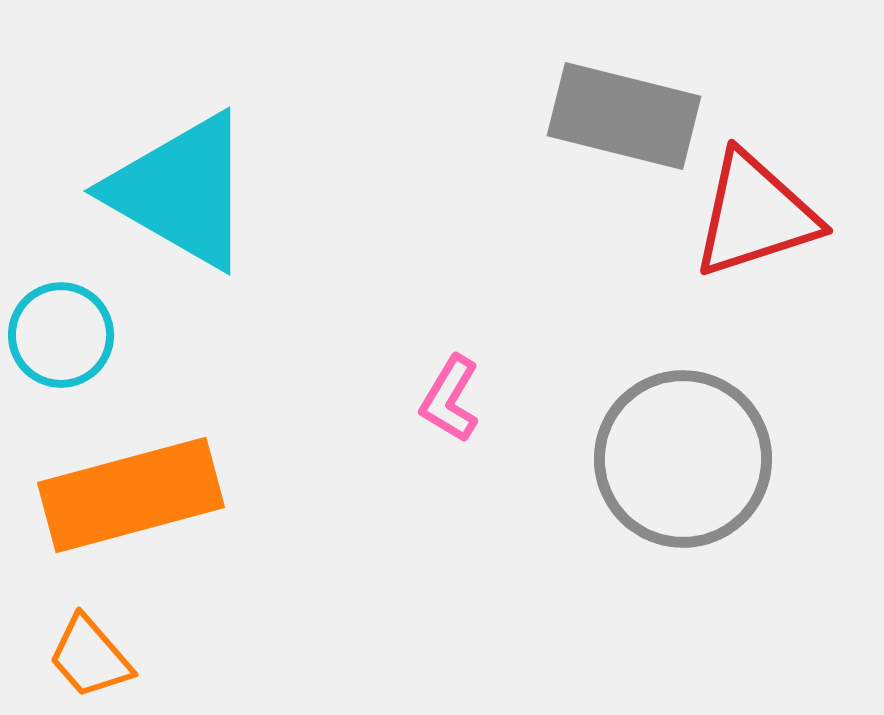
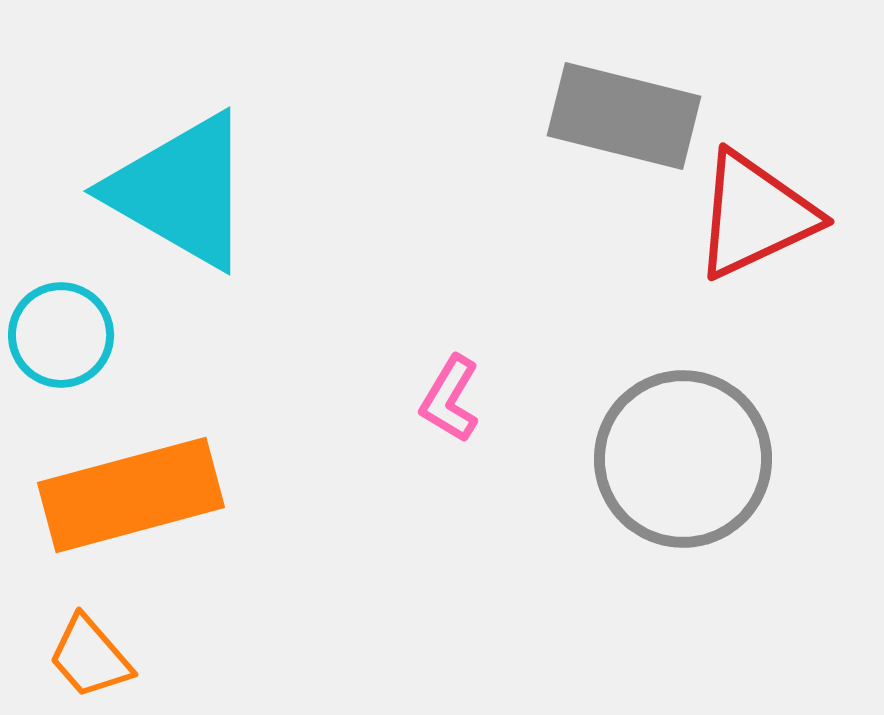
red triangle: rotated 7 degrees counterclockwise
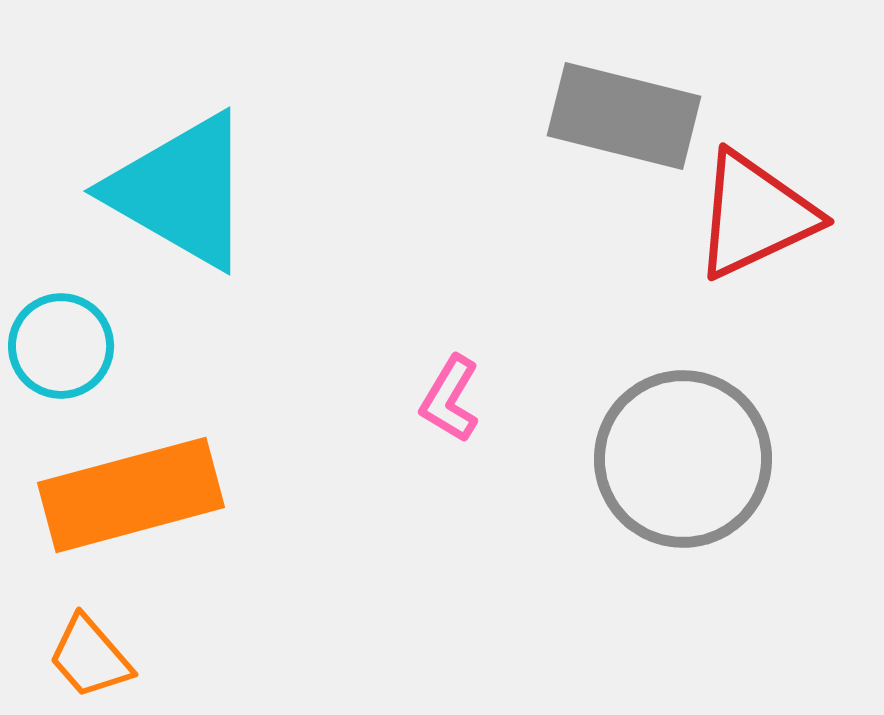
cyan circle: moved 11 px down
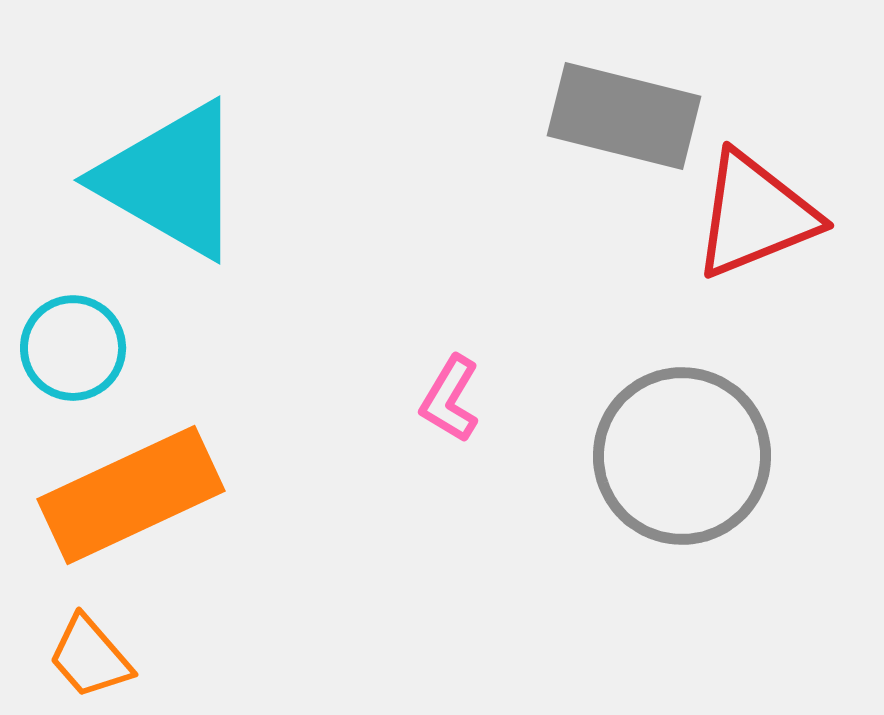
cyan triangle: moved 10 px left, 11 px up
red triangle: rotated 3 degrees clockwise
cyan circle: moved 12 px right, 2 px down
gray circle: moved 1 px left, 3 px up
orange rectangle: rotated 10 degrees counterclockwise
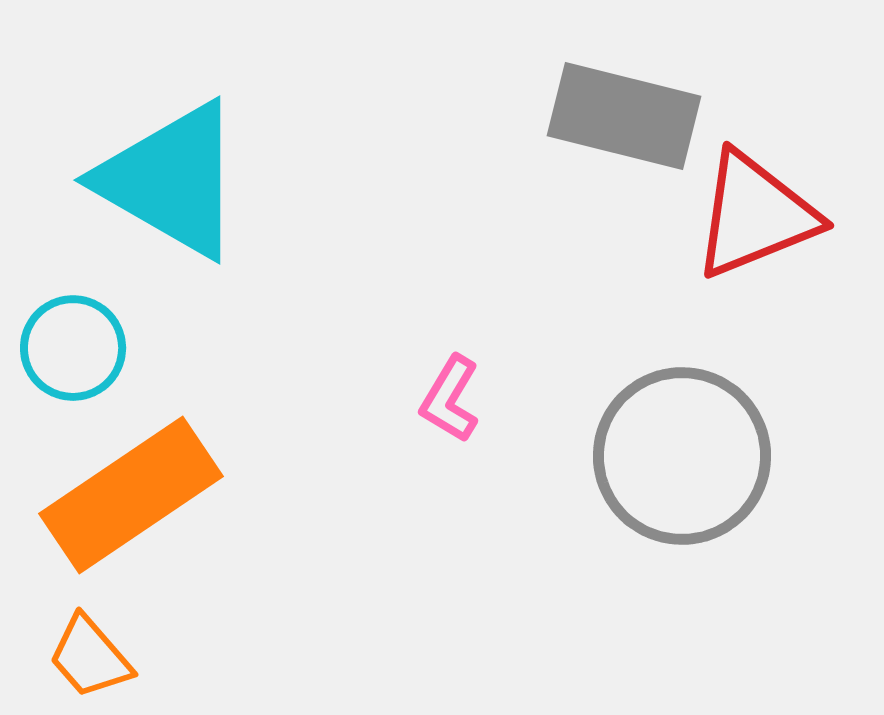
orange rectangle: rotated 9 degrees counterclockwise
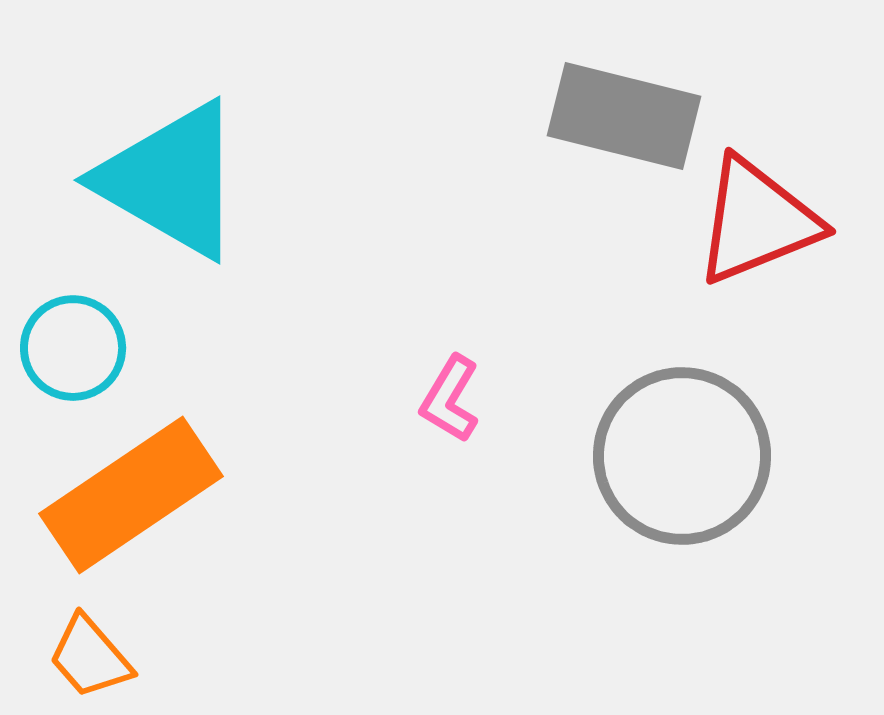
red triangle: moved 2 px right, 6 px down
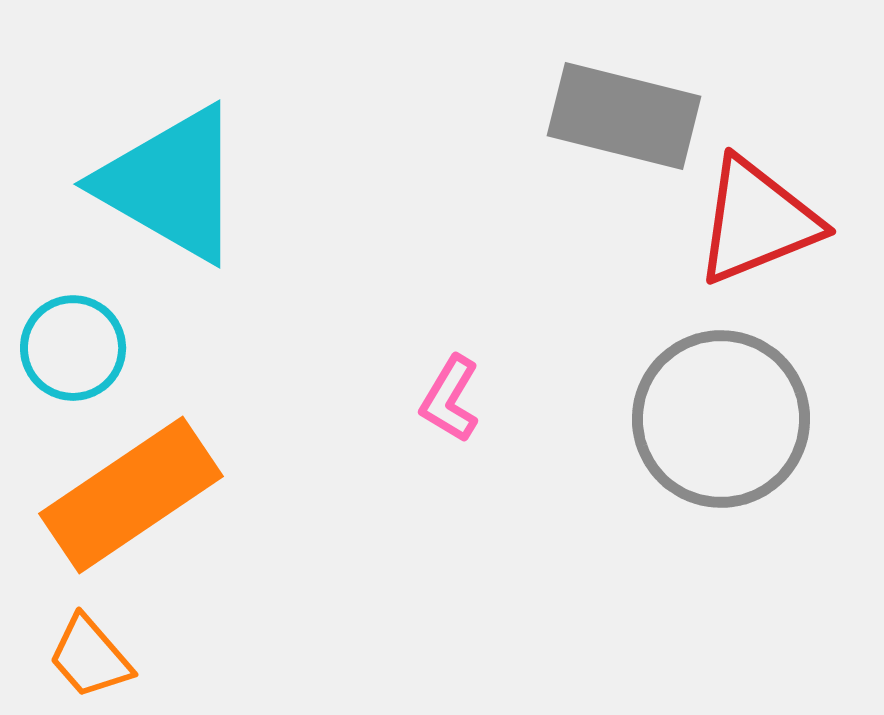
cyan triangle: moved 4 px down
gray circle: moved 39 px right, 37 px up
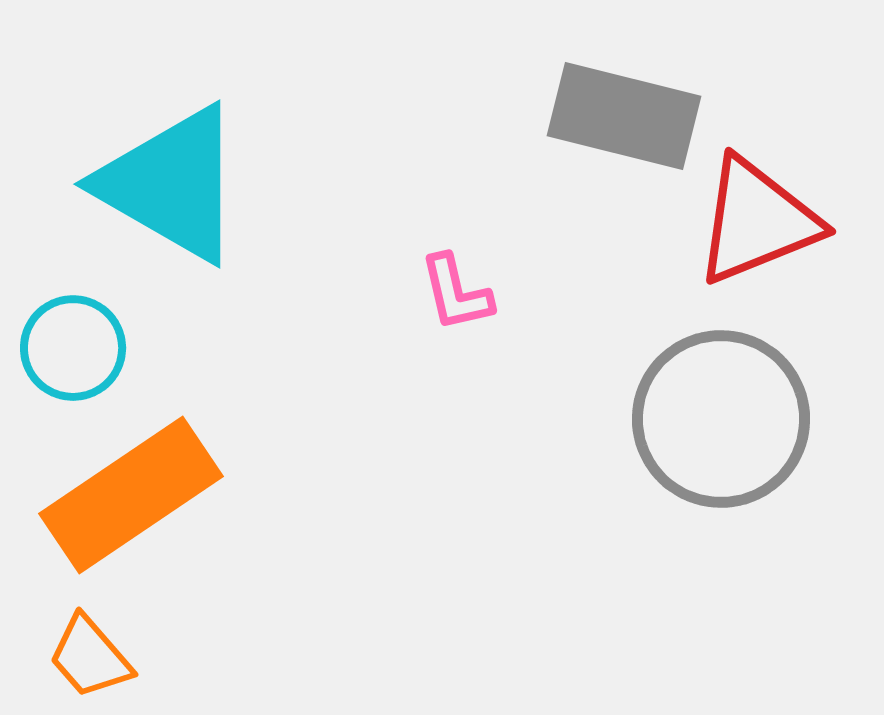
pink L-shape: moved 6 px right, 106 px up; rotated 44 degrees counterclockwise
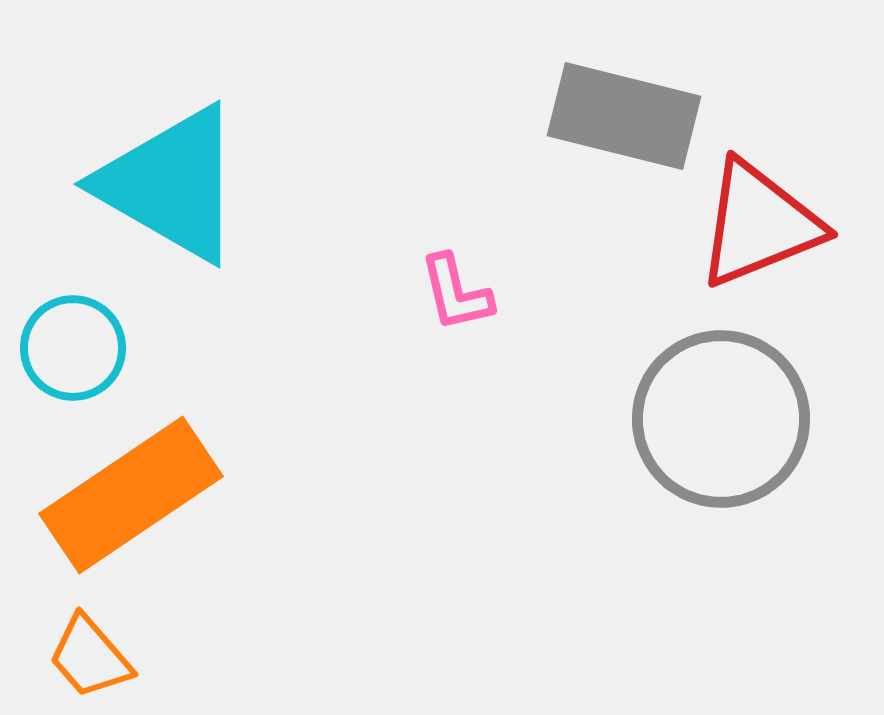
red triangle: moved 2 px right, 3 px down
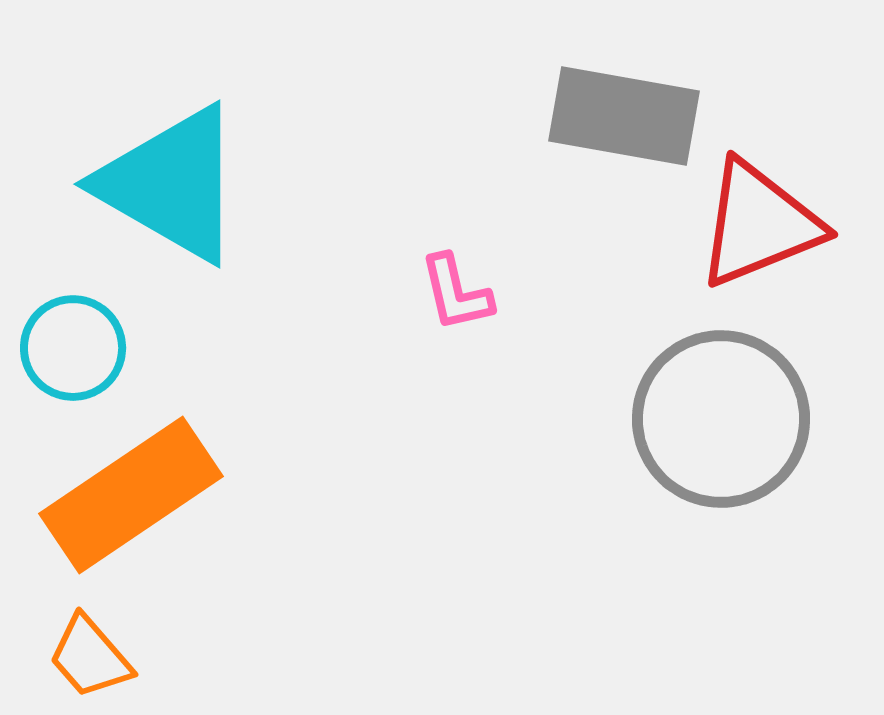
gray rectangle: rotated 4 degrees counterclockwise
